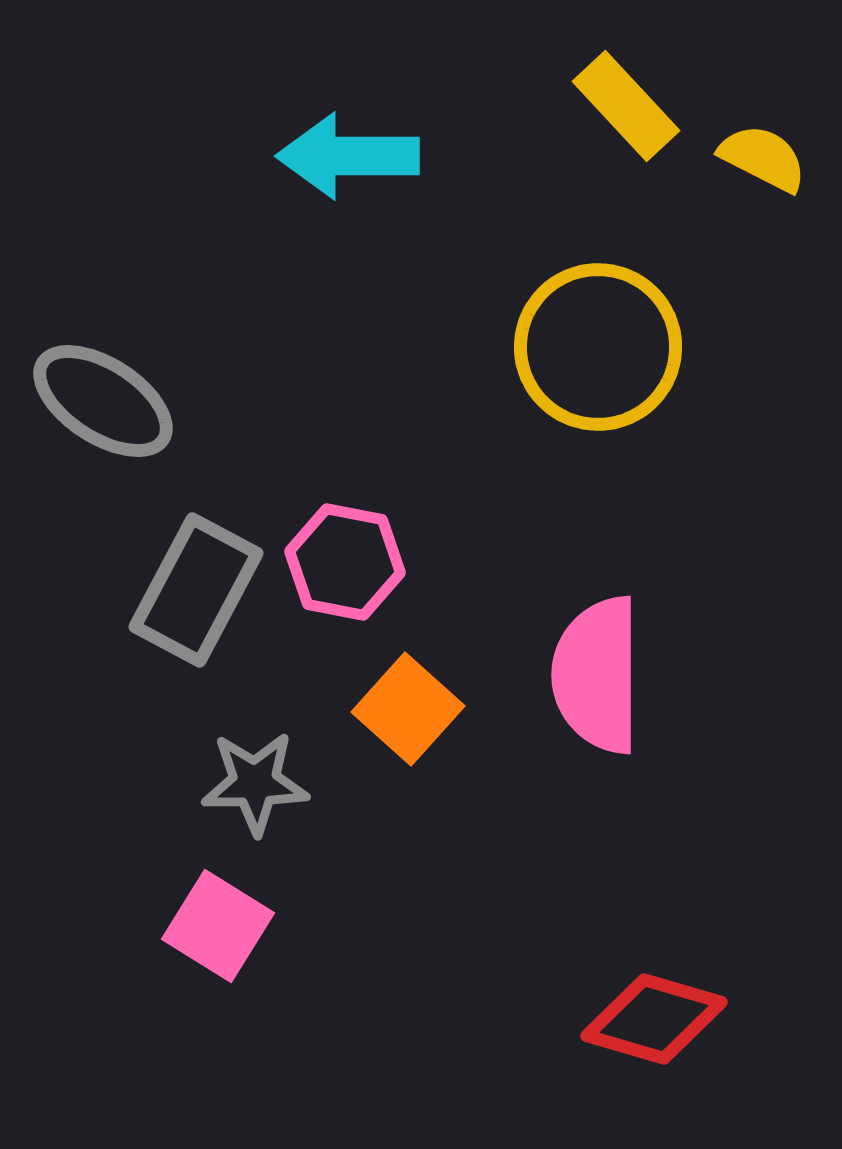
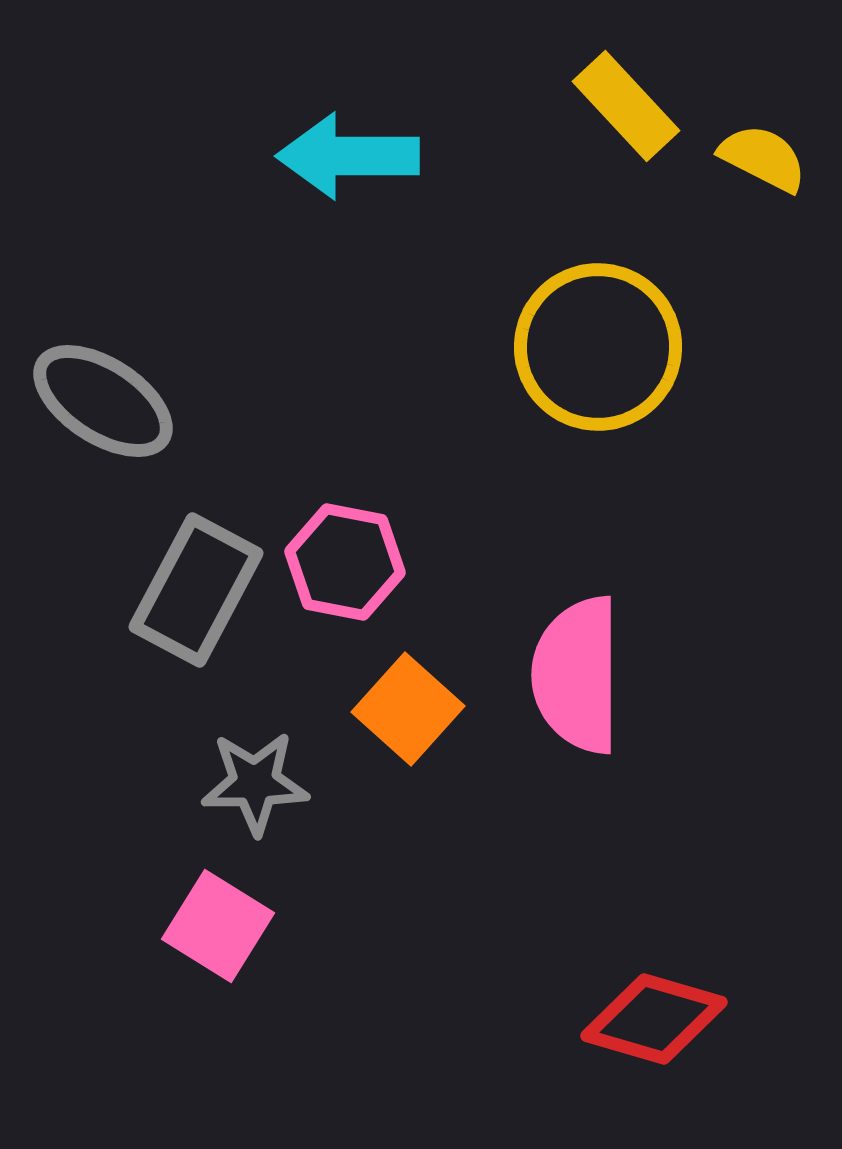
pink semicircle: moved 20 px left
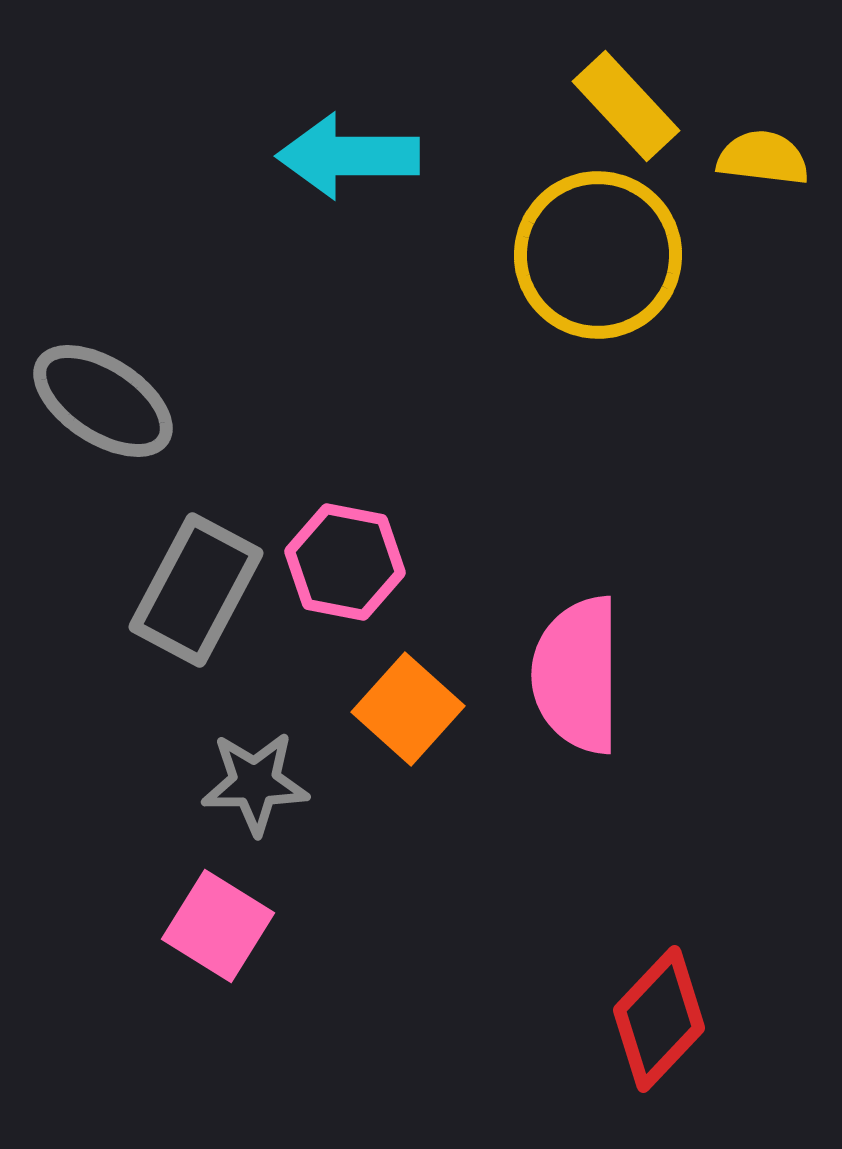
yellow semicircle: rotated 20 degrees counterclockwise
yellow circle: moved 92 px up
red diamond: moved 5 px right; rotated 63 degrees counterclockwise
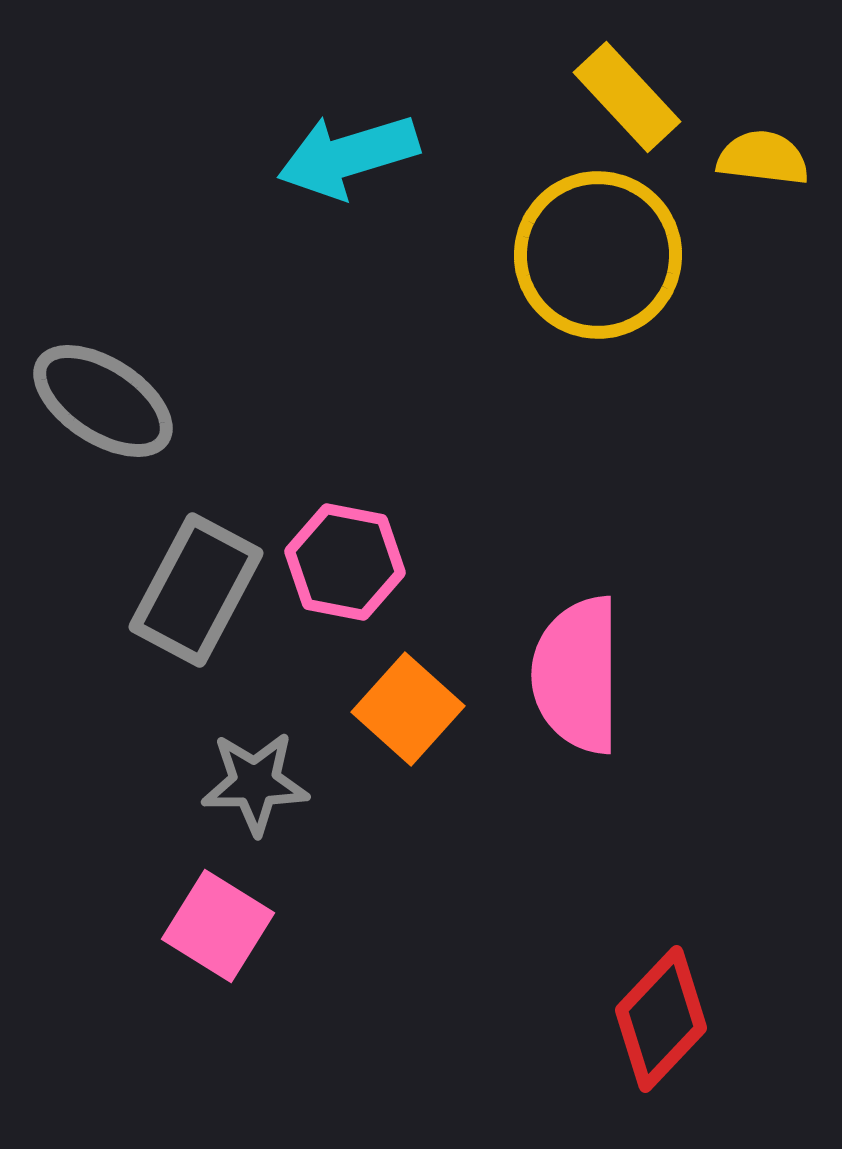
yellow rectangle: moved 1 px right, 9 px up
cyan arrow: rotated 17 degrees counterclockwise
red diamond: moved 2 px right
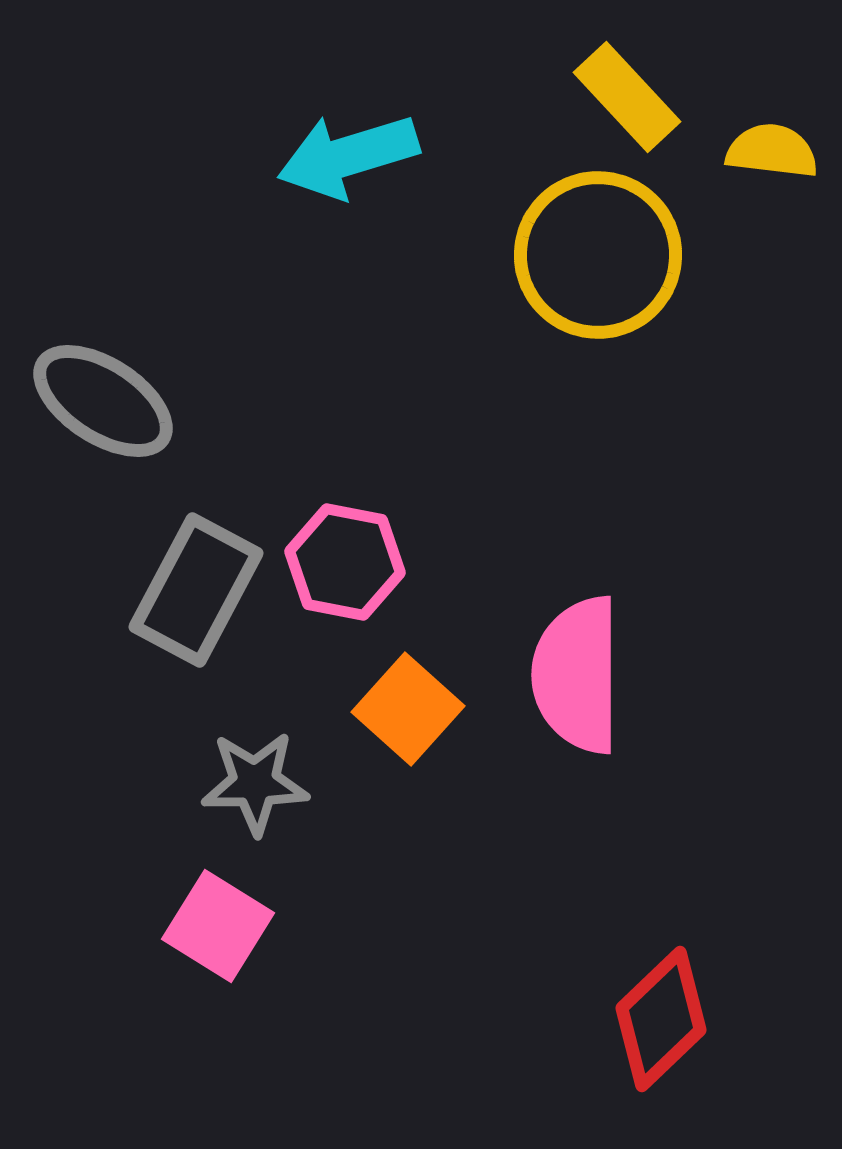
yellow semicircle: moved 9 px right, 7 px up
red diamond: rotated 3 degrees clockwise
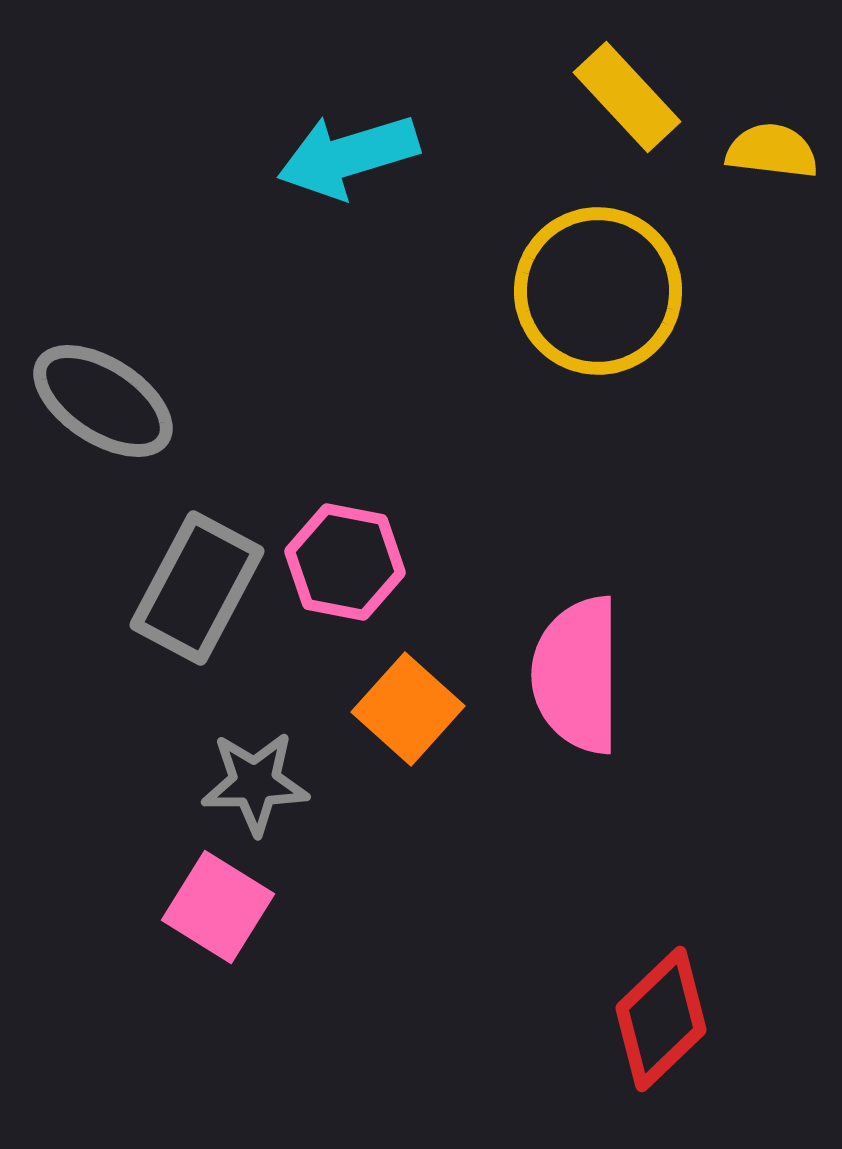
yellow circle: moved 36 px down
gray rectangle: moved 1 px right, 2 px up
pink square: moved 19 px up
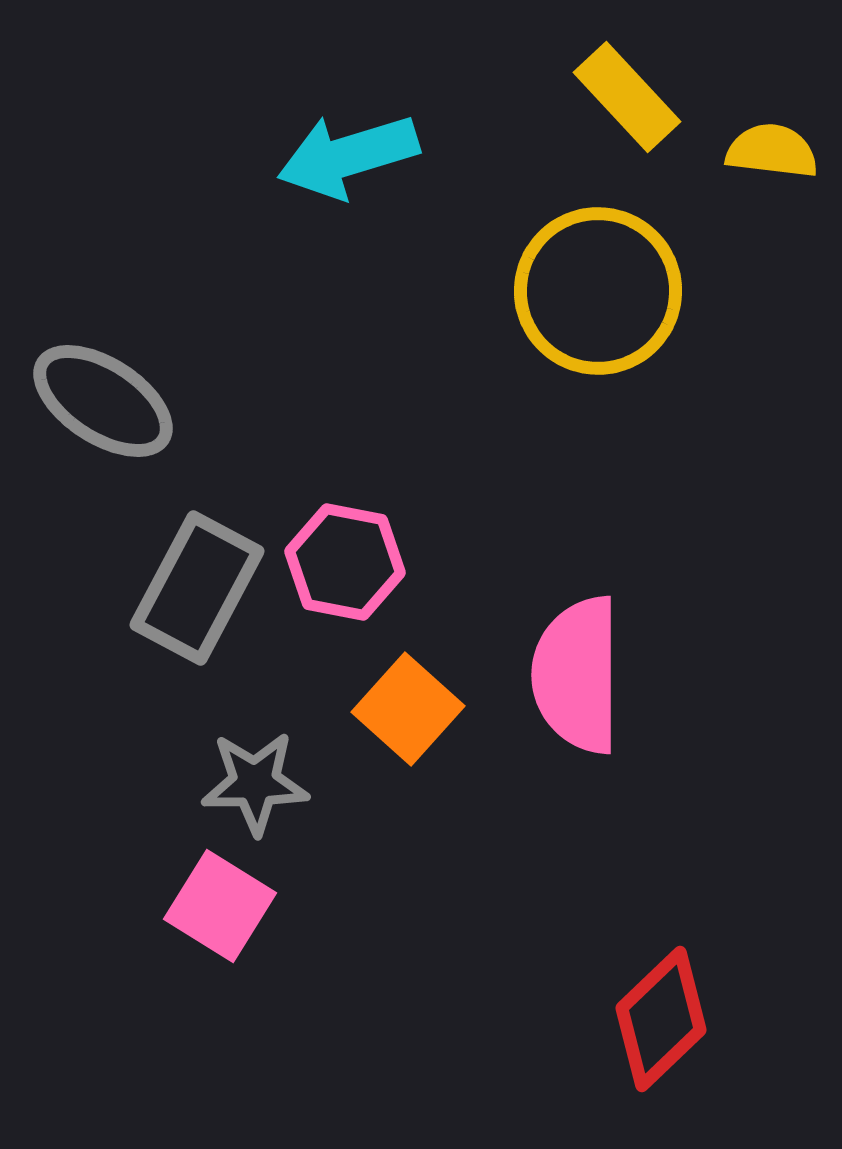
pink square: moved 2 px right, 1 px up
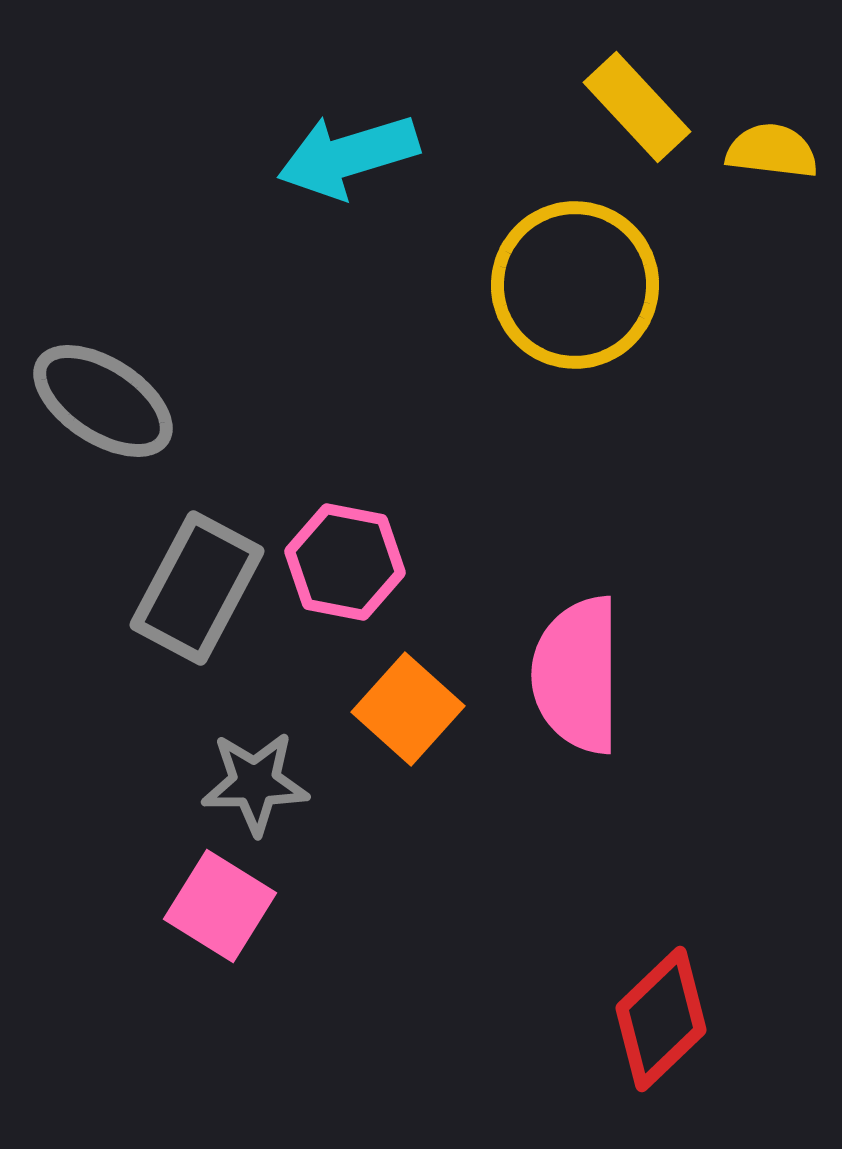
yellow rectangle: moved 10 px right, 10 px down
yellow circle: moved 23 px left, 6 px up
